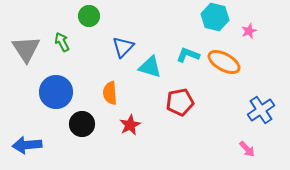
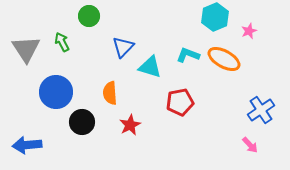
cyan hexagon: rotated 24 degrees clockwise
orange ellipse: moved 3 px up
black circle: moved 2 px up
pink arrow: moved 3 px right, 4 px up
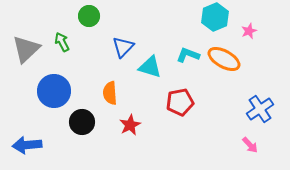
gray triangle: rotated 20 degrees clockwise
blue circle: moved 2 px left, 1 px up
blue cross: moved 1 px left, 1 px up
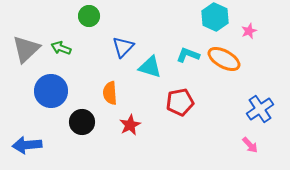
cyan hexagon: rotated 12 degrees counterclockwise
green arrow: moved 1 px left, 6 px down; rotated 42 degrees counterclockwise
blue circle: moved 3 px left
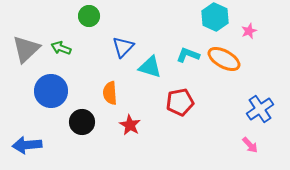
red star: rotated 15 degrees counterclockwise
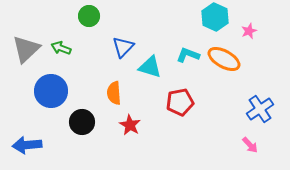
orange semicircle: moved 4 px right
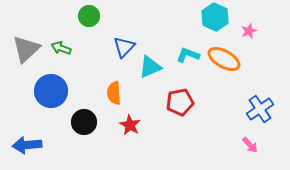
blue triangle: moved 1 px right
cyan triangle: rotated 40 degrees counterclockwise
black circle: moved 2 px right
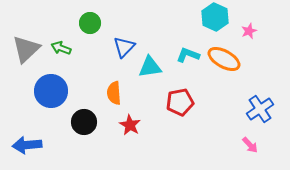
green circle: moved 1 px right, 7 px down
cyan triangle: rotated 15 degrees clockwise
